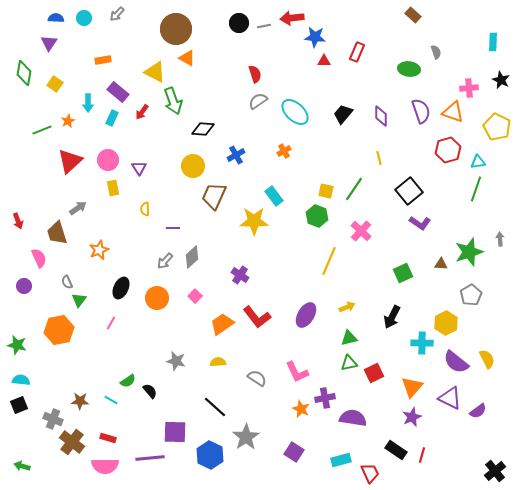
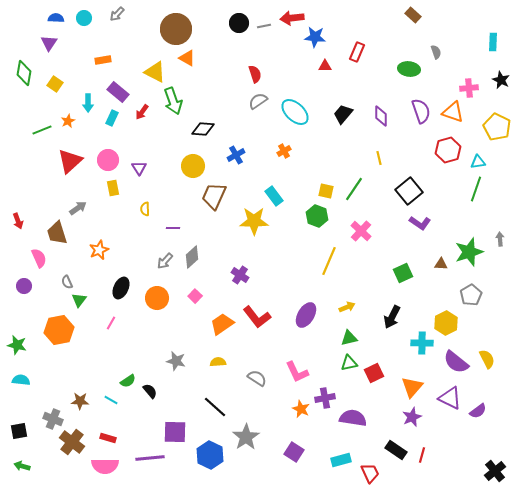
red triangle at (324, 61): moved 1 px right, 5 px down
black square at (19, 405): moved 26 px down; rotated 12 degrees clockwise
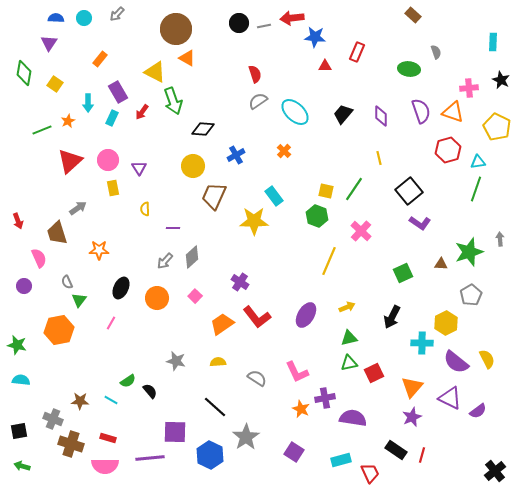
orange rectangle at (103, 60): moved 3 px left, 1 px up; rotated 42 degrees counterclockwise
purple rectangle at (118, 92): rotated 20 degrees clockwise
orange cross at (284, 151): rotated 16 degrees counterclockwise
orange star at (99, 250): rotated 24 degrees clockwise
purple cross at (240, 275): moved 7 px down
brown cross at (72, 442): moved 1 px left, 2 px down; rotated 20 degrees counterclockwise
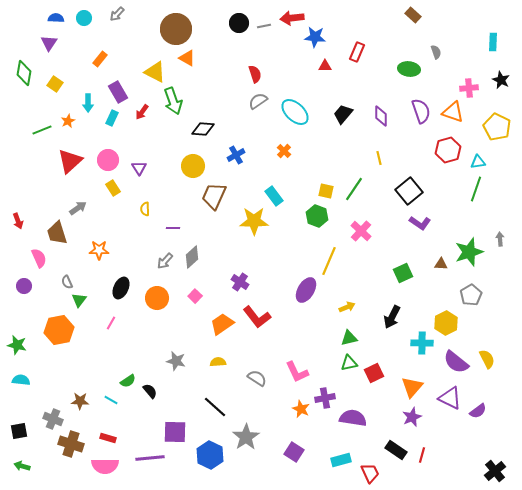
yellow rectangle at (113, 188): rotated 21 degrees counterclockwise
purple ellipse at (306, 315): moved 25 px up
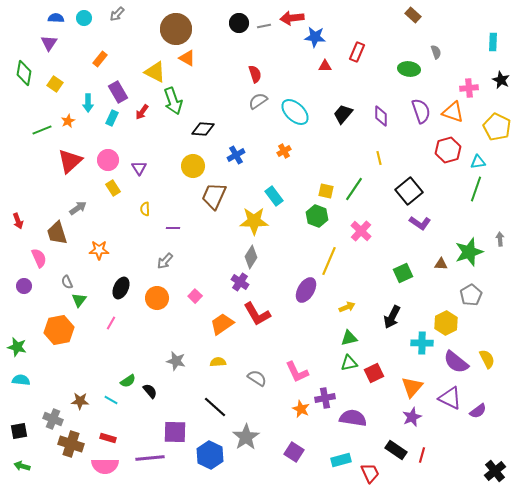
orange cross at (284, 151): rotated 16 degrees clockwise
gray diamond at (192, 257): moved 59 px right; rotated 15 degrees counterclockwise
red L-shape at (257, 317): moved 3 px up; rotated 8 degrees clockwise
green star at (17, 345): moved 2 px down
